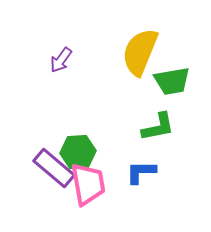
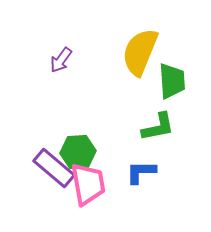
green trapezoid: rotated 84 degrees counterclockwise
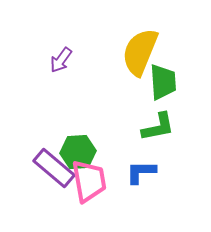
green trapezoid: moved 9 px left, 1 px down
pink trapezoid: moved 1 px right, 3 px up
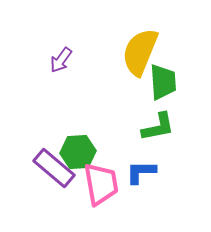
pink trapezoid: moved 12 px right, 3 px down
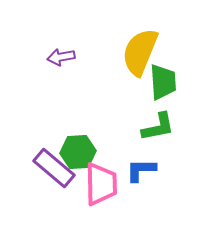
purple arrow: moved 3 px up; rotated 44 degrees clockwise
blue L-shape: moved 2 px up
pink trapezoid: rotated 9 degrees clockwise
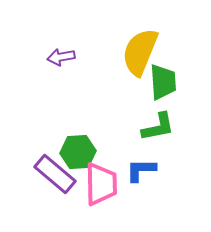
purple rectangle: moved 1 px right, 6 px down
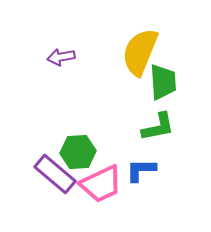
pink trapezoid: rotated 66 degrees clockwise
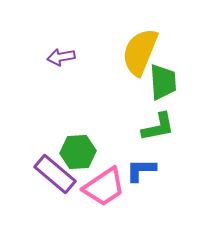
pink trapezoid: moved 3 px right, 3 px down; rotated 9 degrees counterclockwise
